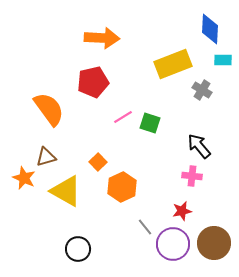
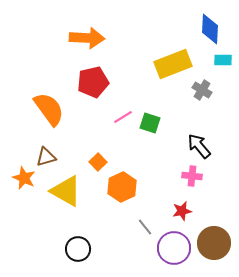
orange arrow: moved 15 px left
purple circle: moved 1 px right, 4 px down
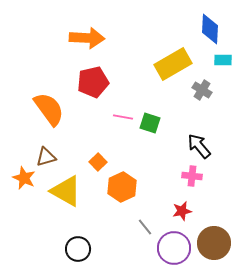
yellow rectangle: rotated 9 degrees counterclockwise
pink line: rotated 42 degrees clockwise
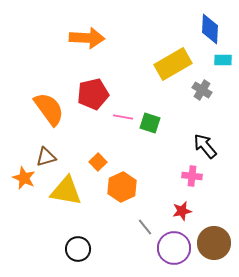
red pentagon: moved 12 px down
black arrow: moved 6 px right
yellow triangle: rotated 20 degrees counterclockwise
